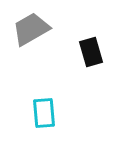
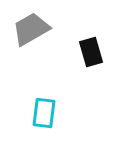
cyan rectangle: rotated 12 degrees clockwise
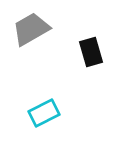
cyan rectangle: rotated 56 degrees clockwise
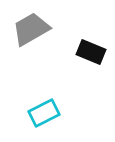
black rectangle: rotated 52 degrees counterclockwise
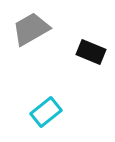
cyan rectangle: moved 2 px right, 1 px up; rotated 12 degrees counterclockwise
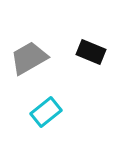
gray trapezoid: moved 2 px left, 29 px down
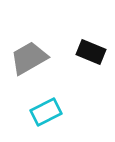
cyan rectangle: rotated 12 degrees clockwise
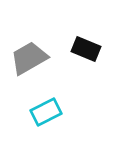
black rectangle: moved 5 px left, 3 px up
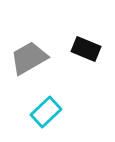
cyan rectangle: rotated 16 degrees counterclockwise
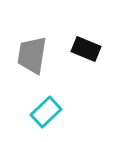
gray trapezoid: moved 3 px right, 3 px up; rotated 51 degrees counterclockwise
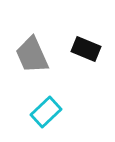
gray trapezoid: rotated 33 degrees counterclockwise
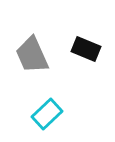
cyan rectangle: moved 1 px right, 2 px down
